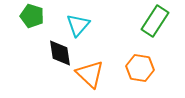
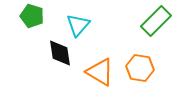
green rectangle: moved 1 px right; rotated 12 degrees clockwise
orange triangle: moved 10 px right, 2 px up; rotated 12 degrees counterclockwise
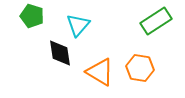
green rectangle: rotated 12 degrees clockwise
